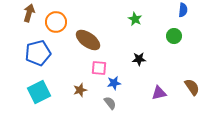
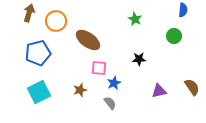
orange circle: moved 1 px up
blue star: rotated 16 degrees counterclockwise
purple triangle: moved 2 px up
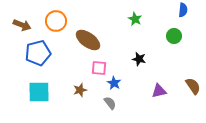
brown arrow: moved 7 px left, 12 px down; rotated 96 degrees clockwise
black star: rotated 16 degrees clockwise
blue star: rotated 16 degrees counterclockwise
brown semicircle: moved 1 px right, 1 px up
cyan square: rotated 25 degrees clockwise
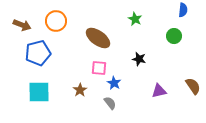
brown ellipse: moved 10 px right, 2 px up
brown star: rotated 16 degrees counterclockwise
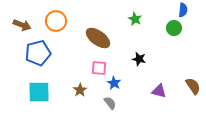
green circle: moved 8 px up
purple triangle: rotated 28 degrees clockwise
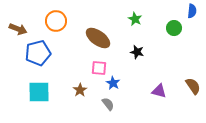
blue semicircle: moved 9 px right, 1 px down
brown arrow: moved 4 px left, 4 px down
black star: moved 2 px left, 7 px up
blue star: moved 1 px left
gray semicircle: moved 2 px left, 1 px down
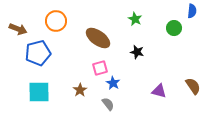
pink square: moved 1 px right; rotated 21 degrees counterclockwise
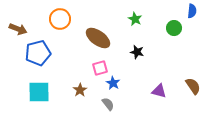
orange circle: moved 4 px right, 2 px up
